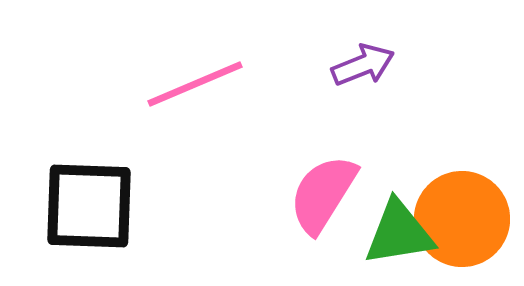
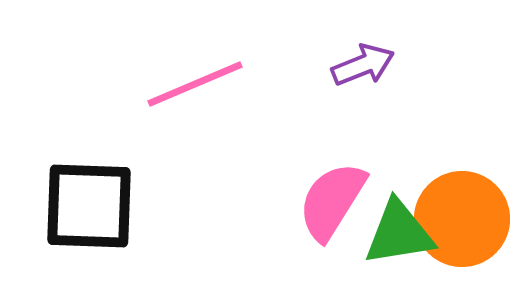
pink semicircle: moved 9 px right, 7 px down
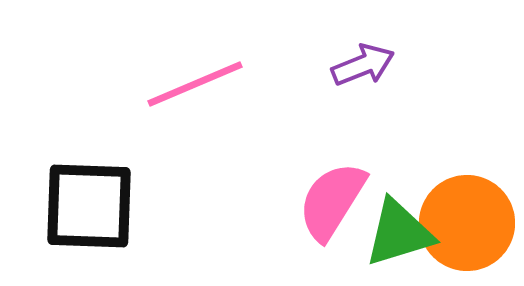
orange circle: moved 5 px right, 4 px down
green triangle: rotated 8 degrees counterclockwise
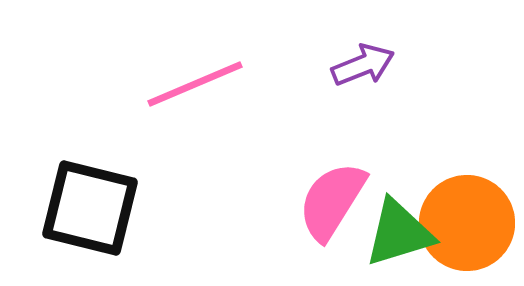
black square: moved 1 px right, 2 px down; rotated 12 degrees clockwise
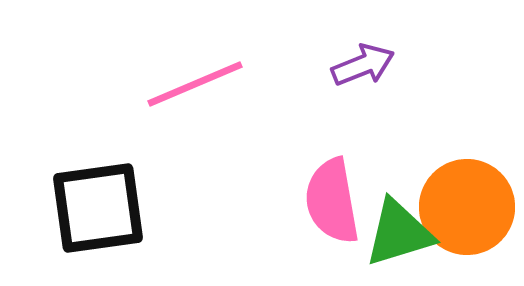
pink semicircle: rotated 42 degrees counterclockwise
black square: moved 8 px right; rotated 22 degrees counterclockwise
orange circle: moved 16 px up
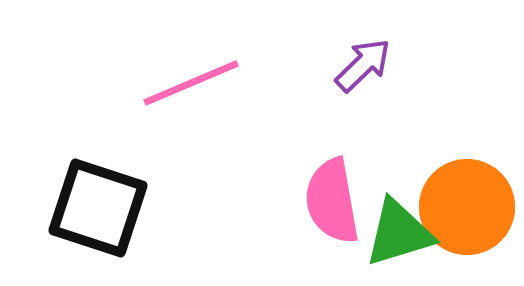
purple arrow: rotated 22 degrees counterclockwise
pink line: moved 4 px left, 1 px up
black square: rotated 26 degrees clockwise
